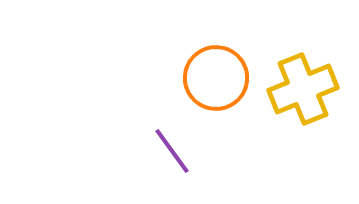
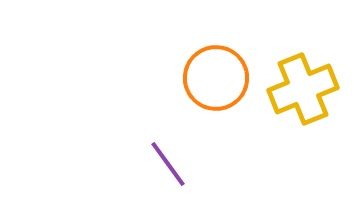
purple line: moved 4 px left, 13 px down
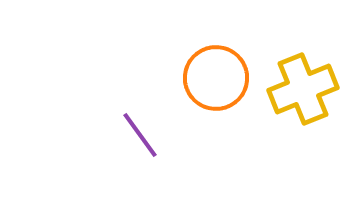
purple line: moved 28 px left, 29 px up
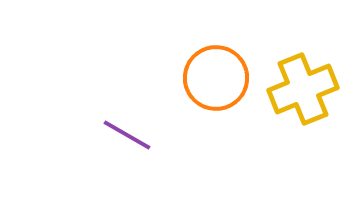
purple line: moved 13 px left; rotated 24 degrees counterclockwise
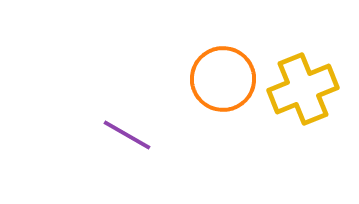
orange circle: moved 7 px right, 1 px down
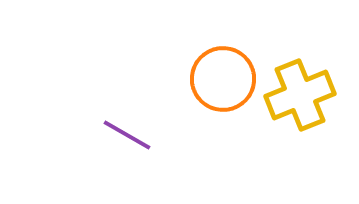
yellow cross: moved 3 px left, 6 px down
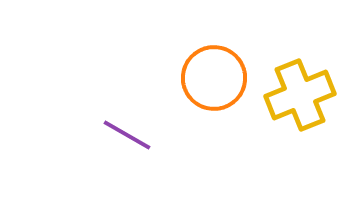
orange circle: moved 9 px left, 1 px up
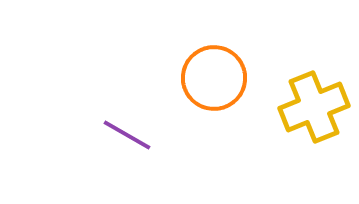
yellow cross: moved 14 px right, 12 px down
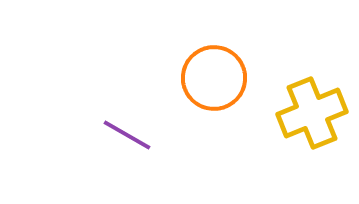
yellow cross: moved 2 px left, 6 px down
